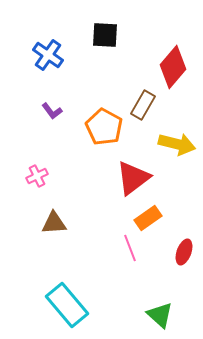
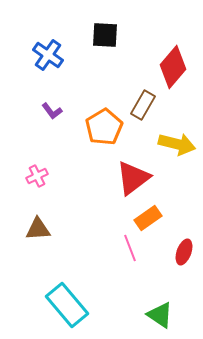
orange pentagon: rotated 12 degrees clockwise
brown triangle: moved 16 px left, 6 px down
green triangle: rotated 8 degrees counterclockwise
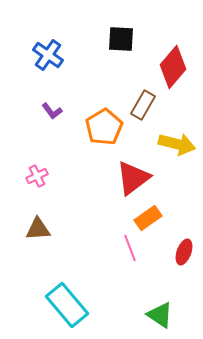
black square: moved 16 px right, 4 px down
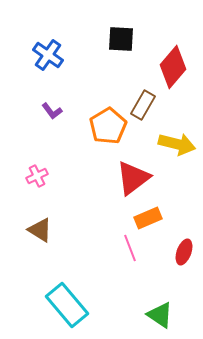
orange pentagon: moved 4 px right, 1 px up
orange rectangle: rotated 12 degrees clockwise
brown triangle: moved 2 px right, 1 px down; rotated 36 degrees clockwise
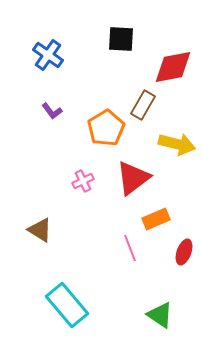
red diamond: rotated 39 degrees clockwise
orange pentagon: moved 2 px left, 2 px down
pink cross: moved 46 px right, 5 px down
orange rectangle: moved 8 px right, 1 px down
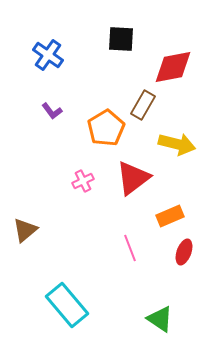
orange rectangle: moved 14 px right, 3 px up
brown triangle: moved 15 px left; rotated 48 degrees clockwise
green triangle: moved 4 px down
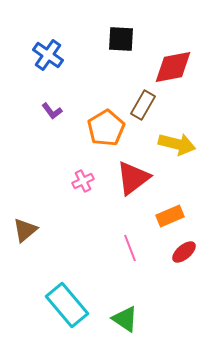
red ellipse: rotated 30 degrees clockwise
green triangle: moved 35 px left
